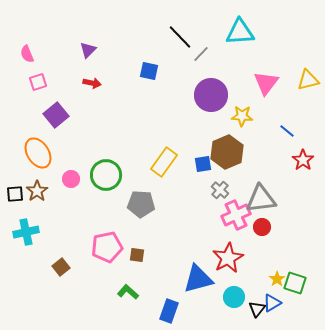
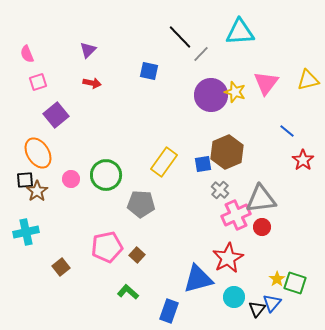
yellow star at (242, 116): moved 7 px left, 24 px up; rotated 15 degrees clockwise
black square at (15, 194): moved 10 px right, 14 px up
brown square at (137, 255): rotated 35 degrees clockwise
blue triangle at (272, 303): rotated 18 degrees counterclockwise
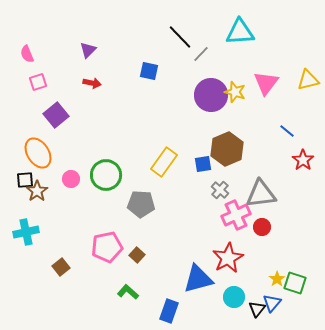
brown hexagon at (227, 152): moved 3 px up
gray triangle at (261, 199): moved 5 px up
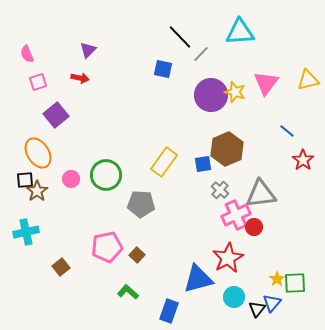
blue square at (149, 71): moved 14 px right, 2 px up
red arrow at (92, 83): moved 12 px left, 5 px up
red circle at (262, 227): moved 8 px left
green square at (295, 283): rotated 20 degrees counterclockwise
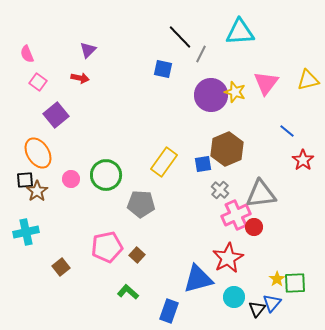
gray line at (201, 54): rotated 18 degrees counterclockwise
pink square at (38, 82): rotated 36 degrees counterclockwise
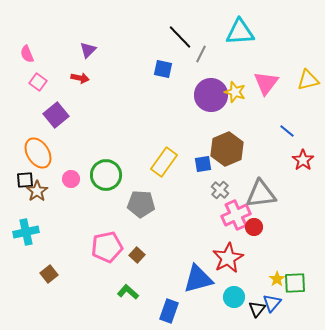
brown square at (61, 267): moved 12 px left, 7 px down
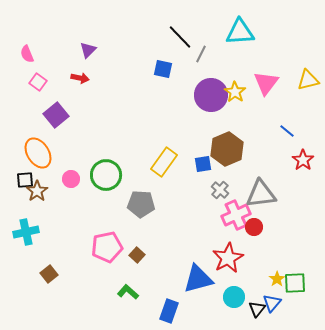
yellow star at (235, 92): rotated 15 degrees clockwise
